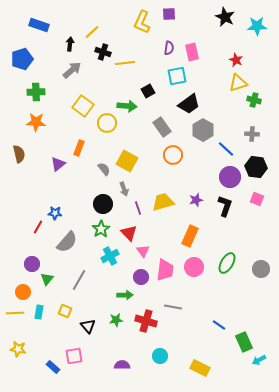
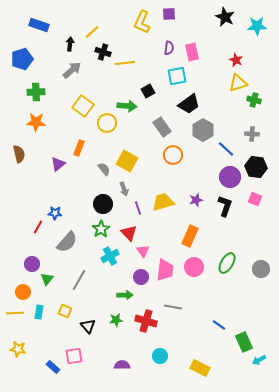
pink square at (257, 199): moved 2 px left
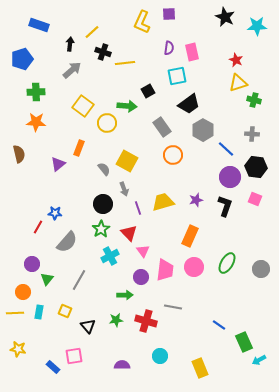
yellow rectangle at (200, 368): rotated 42 degrees clockwise
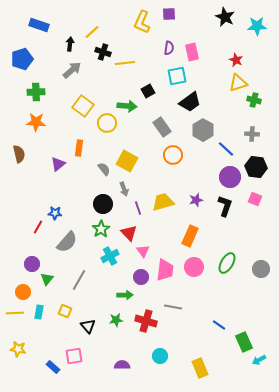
black trapezoid at (189, 104): moved 1 px right, 2 px up
orange rectangle at (79, 148): rotated 14 degrees counterclockwise
